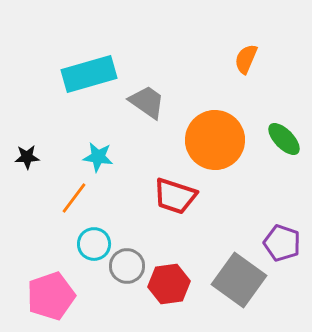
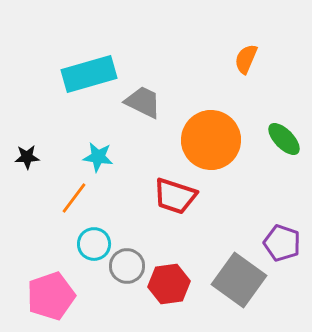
gray trapezoid: moved 4 px left; rotated 9 degrees counterclockwise
orange circle: moved 4 px left
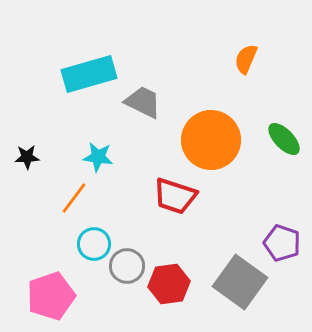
gray square: moved 1 px right, 2 px down
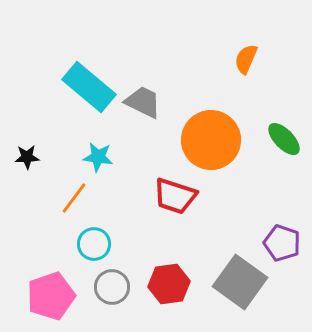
cyan rectangle: moved 13 px down; rotated 56 degrees clockwise
gray circle: moved 15 px left, 21 px down
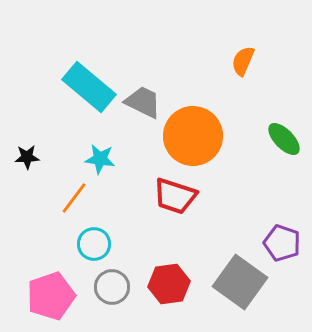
orange semicircle: moved 3 px left, 2 px down
orange circle: moved 18 px left, 4 px up
cyan star: moved 2 px right, 2 px down
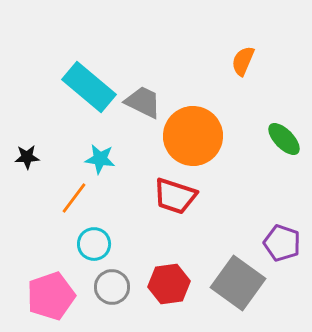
gray square: moved 2 px left, 1 px down
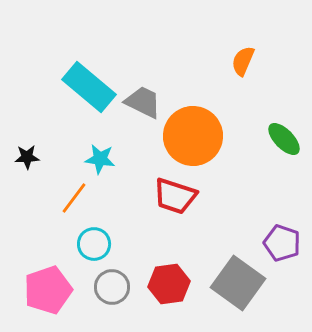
pink pentagon: moved 3 px left, 6 px up
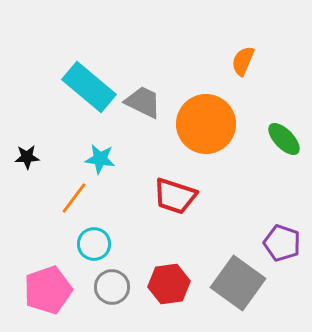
orange circle: moved 13 px right, 12 px up
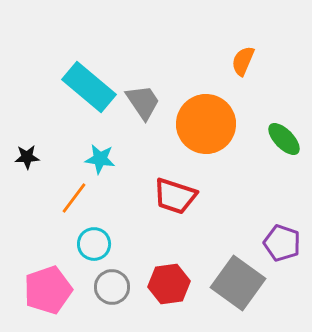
gray trapezoid: rotated 30 degrees clockwise
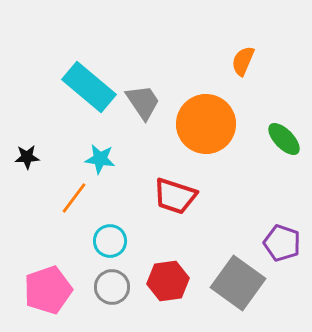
cyan circle: moved 16 px right, 3 px up
red hexagon: moved 1 px left, 3 px up
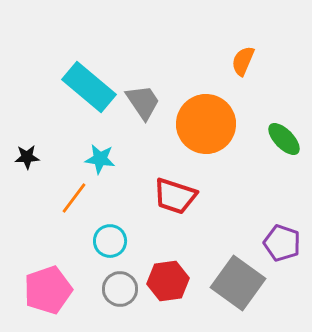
gray circle: moved 8 px right, 2 px down
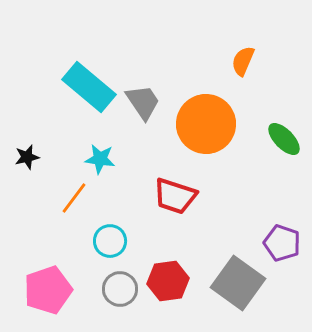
black star: rotated 10 degrees counterclockwise
